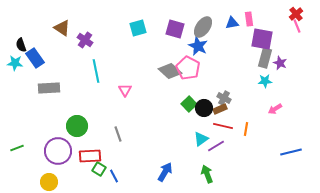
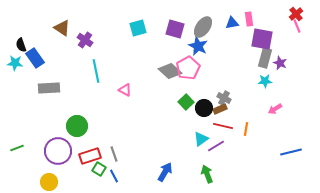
pink pentagon at (188, 68): rotated 15 degrees clockwise
pink triangle at (125, 90): rotated 32 degrees counterclockwise
green square at (189, 104): moved 3 px left, 2 px up
gray line at (118, 134): moved 4 px left, 20 px down
red rectangle at (90, 156): rotated 15 degrees counterclockwise
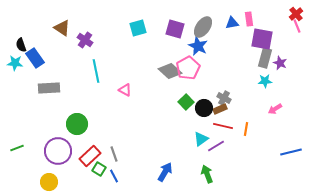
green circle at (77, 126): moved 2 px up
red rectangle at (90, 156): rotated 25 degrees counterclockwise
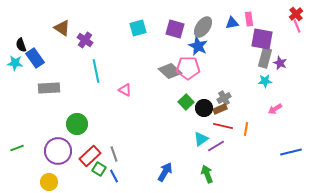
pink pentagon at (188, 68): rotated 30 degrees clockwise
gray cross at (224, 98): rotated 32 degrees clockwise
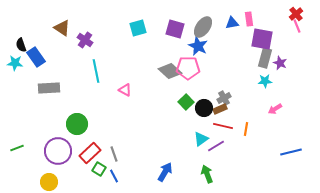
blue rectangle at (35, 58): moved 1 px right, 1 px up
red rectangle at (90, 156): moved 3 px up
